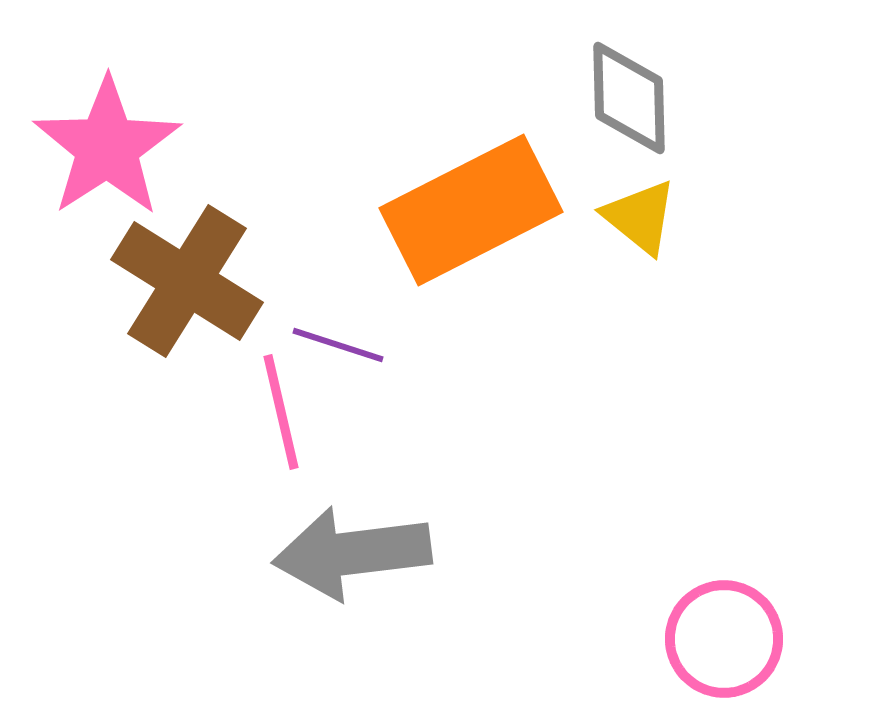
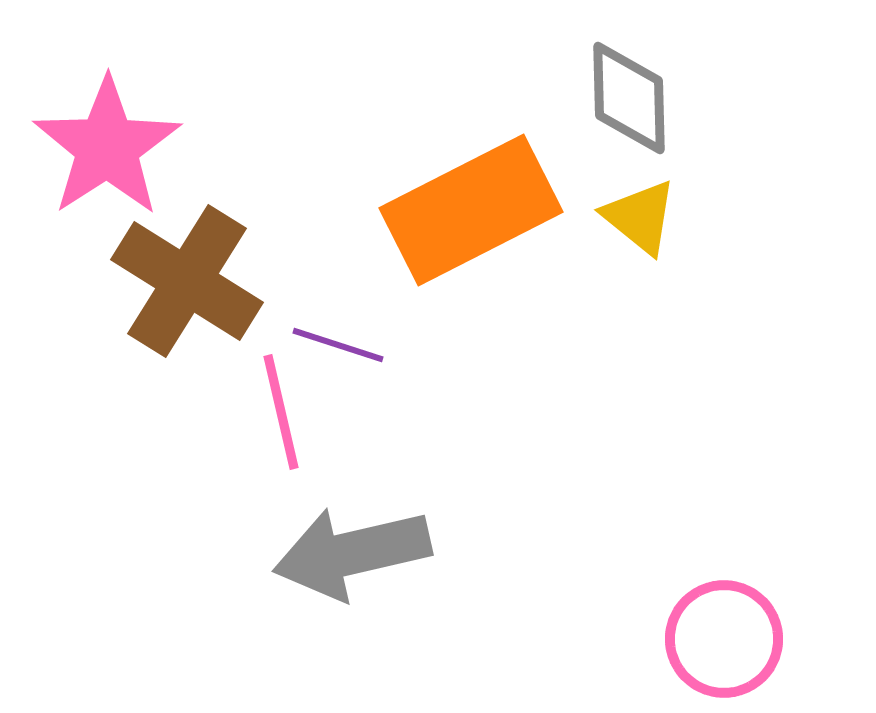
gray arrow: rotated 6 degrees counterclockwise
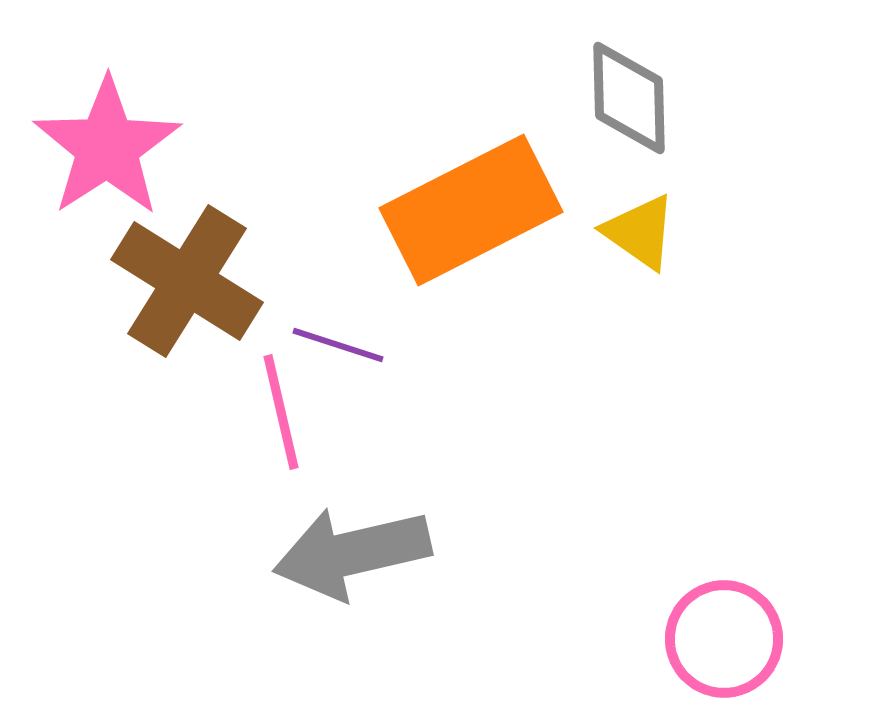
yellow triangle: moved 15 px down; rotated 4 degrees counterclockwise
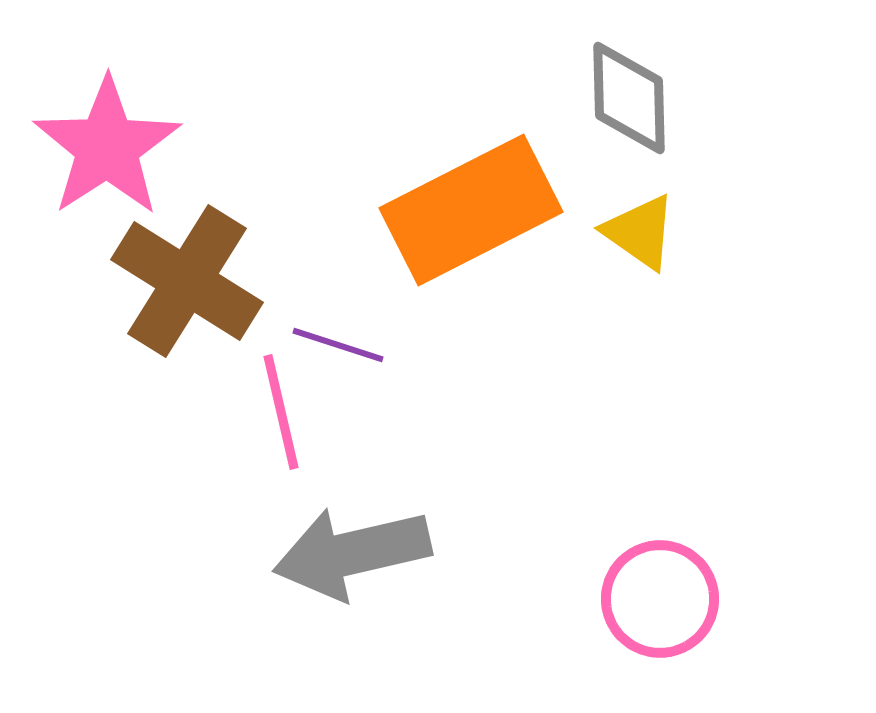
pink circle: moved 64 px left, 40 px up
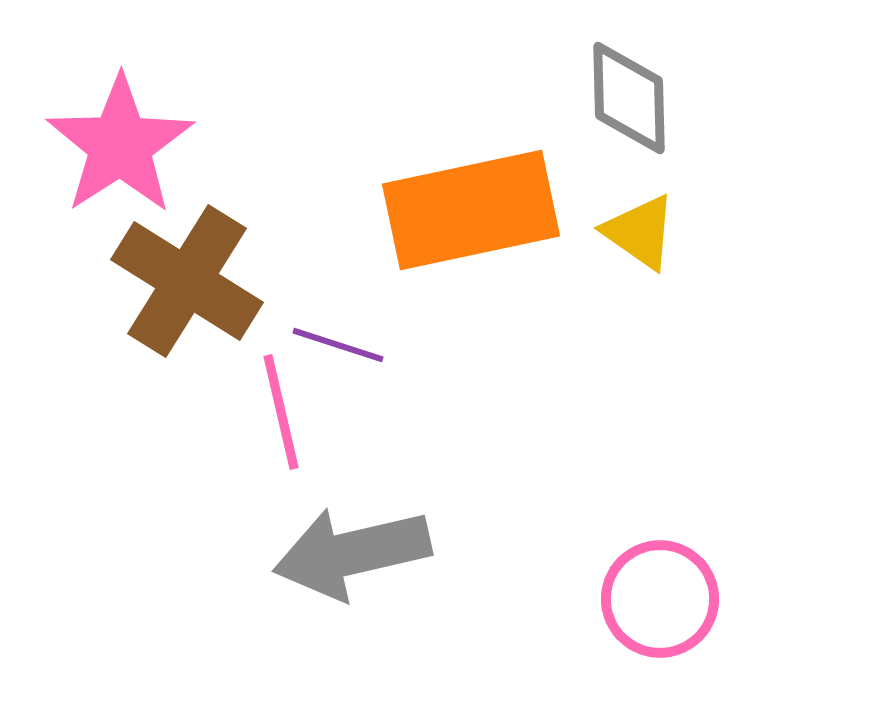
pink star: moved 13 px right, 2 px up
orange rectangle: rotated 15 degrees clockwise
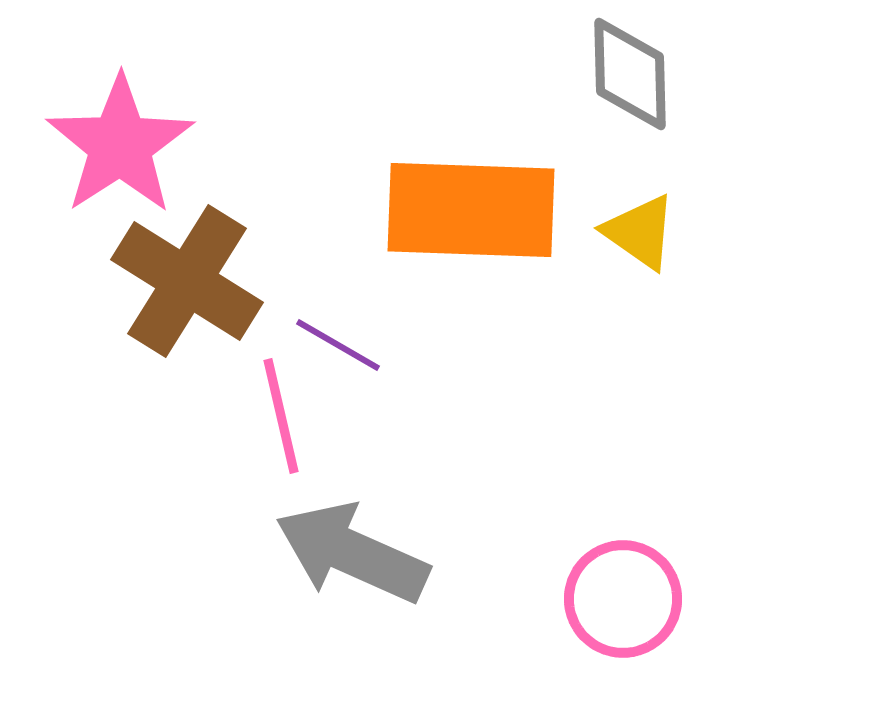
gray diamond: moved 1 px right, 24 px up
orange rectangle: rotated 14 degrees clockwise
purple line: rotated 12 degrees clockwise
pink line: moved 4 px down
gray arrow: rotated 37 degrees clockwise
pink circle: moved 37 px left
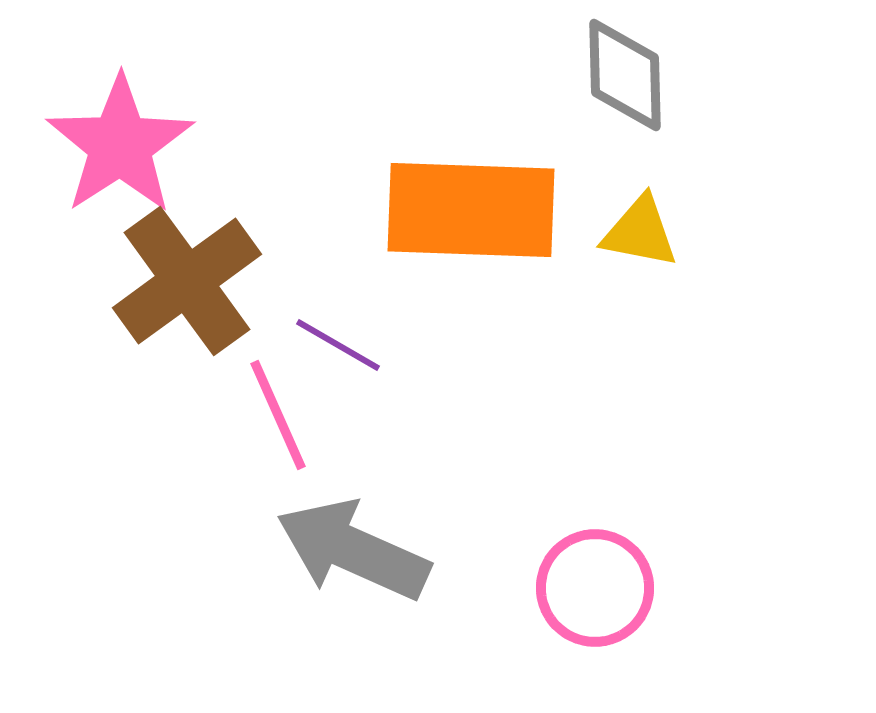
gray diamond: moved 5 px left, 1 px down
yellow triangle: rotated 24 degrees counterclockwise
brown cross: rotated 22 degrees clockwise
pink line: moved 3 px left, 1 px up; rotated 11 degrees counterclockwise
gray arrow: moved 1 px right, 3 px up
pink circle: moved 28 px left, 11 px up
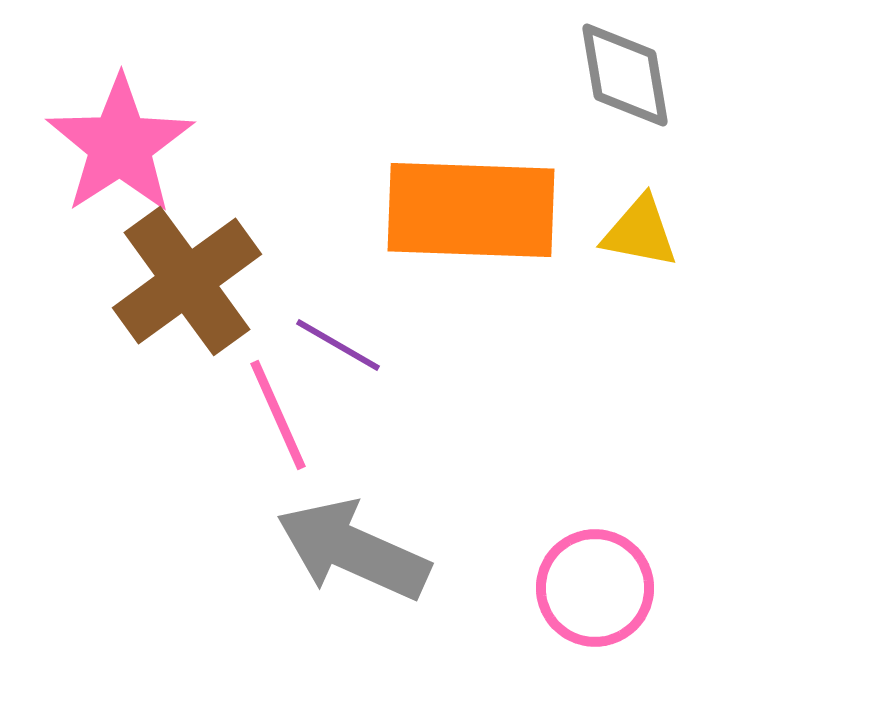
gray diamond: rotated 8 degrees counterclockwise
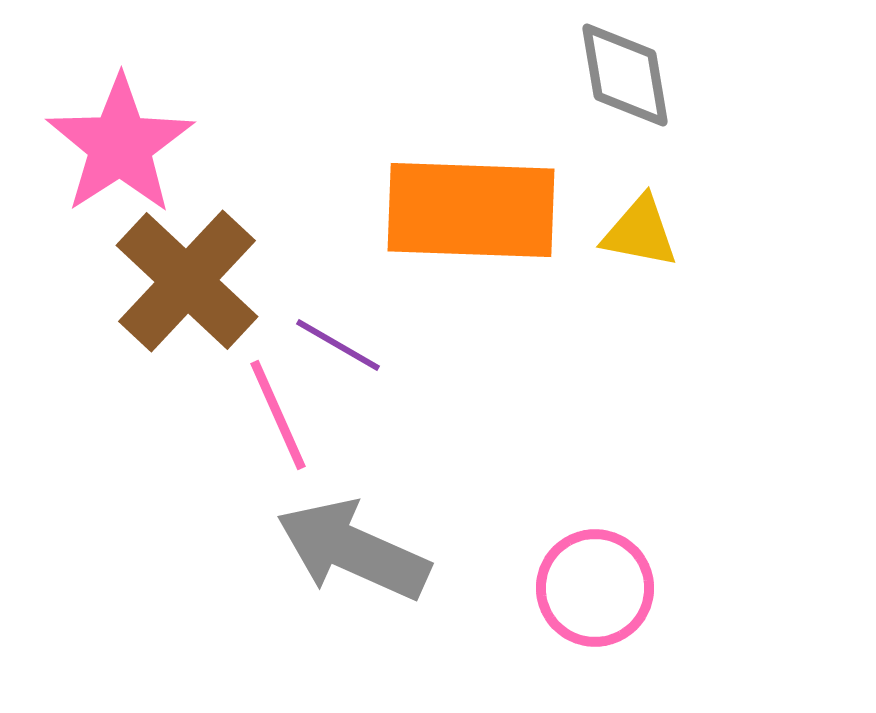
brown cross: rotated 11 degrees counterclockwise
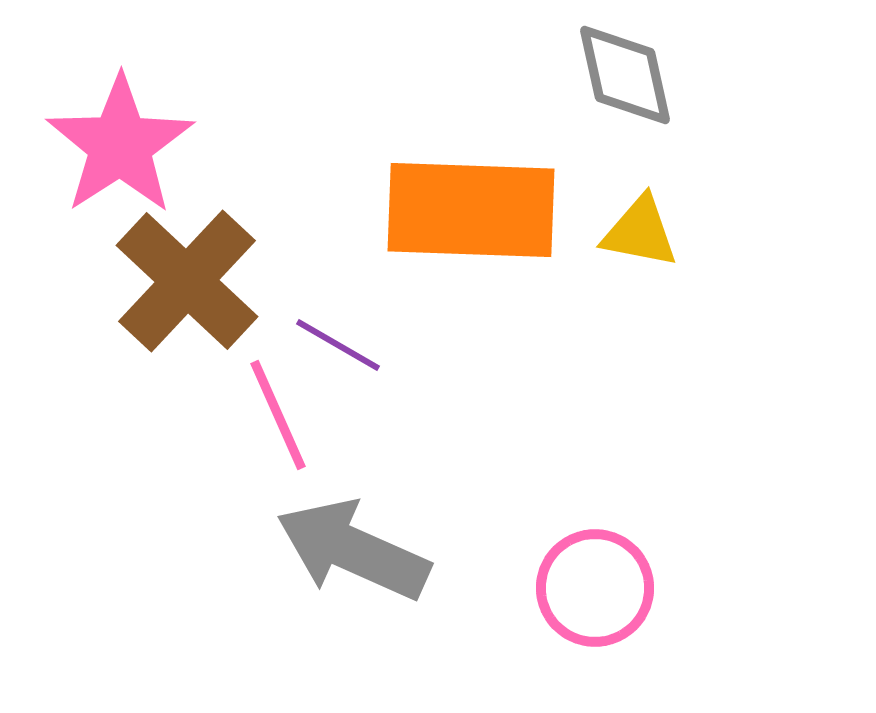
gray diamond: rotated 3 degrees counterclockwise
